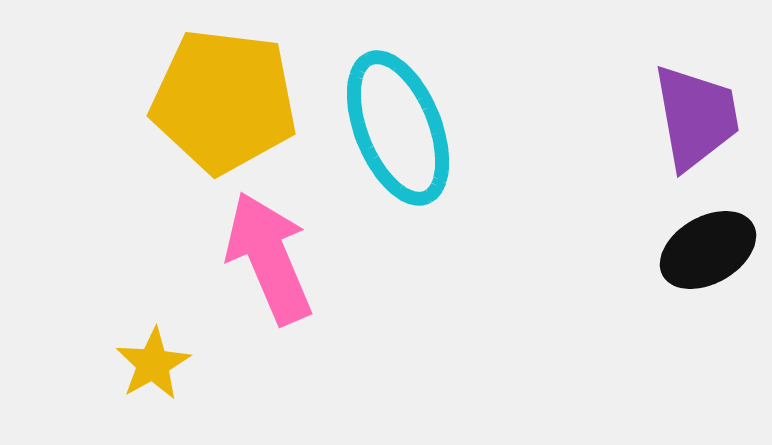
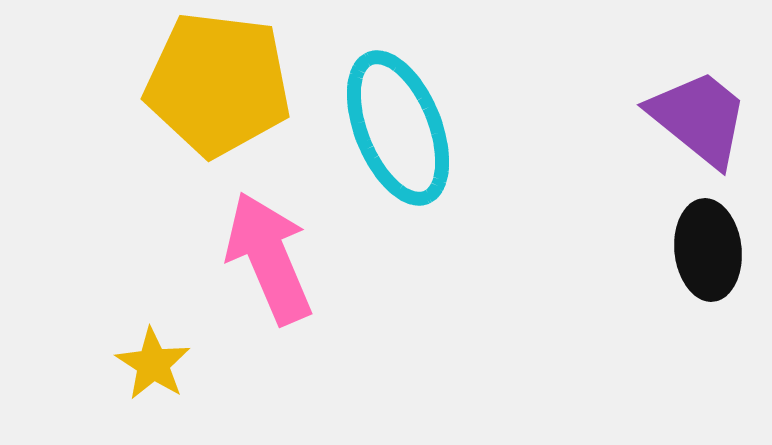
yellow pentagon: moved 6 px left, 17 px up
purple trapezoid: moved 3 px right, 1 px down; rotated 41 degrees counterclockwise
black ellipse: rotated 66 degrees counterclockwise
yellow star: rotated 10 degrees counterclockwise
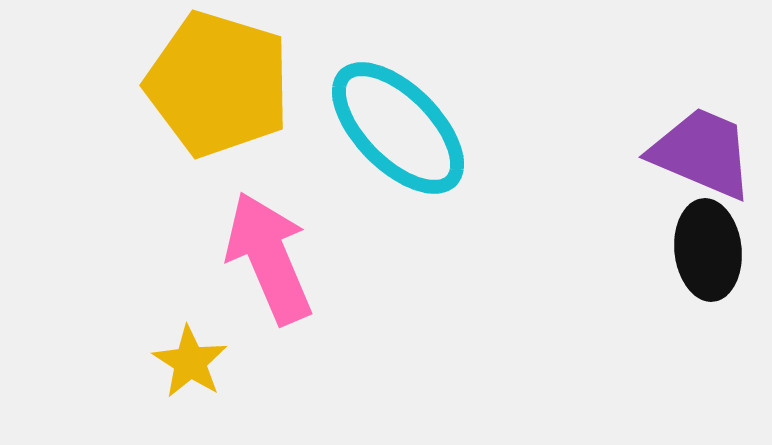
yellow pentagon: rotated 10 degrees clockwise
purple trapezoid: moved 3 px right, 35 px down; rotated 16 degrees counterclockwise
cyan ellipse: rotated 23 degrees counterclockwise
yellow star: moved 37 px right, 2 px up
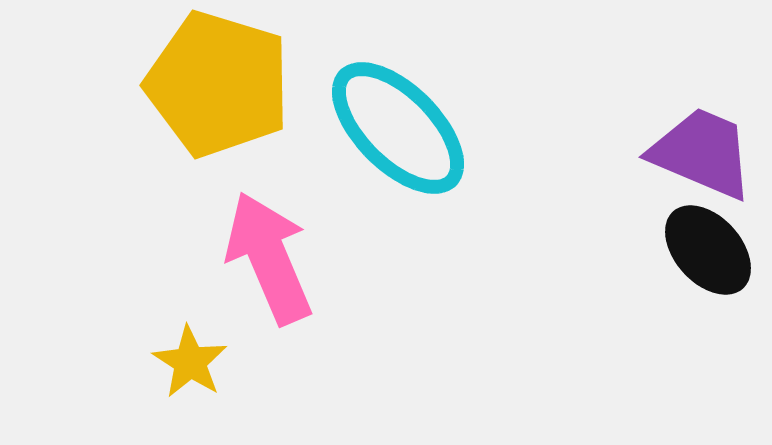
black ellipse: rotated 36 degrees counterclockwise
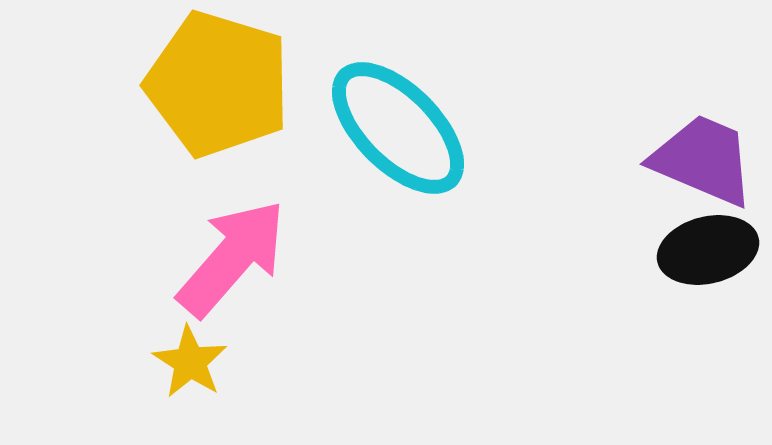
purple trapezoid: moved 1 px right, 7 px down
black ellipse: rotated 62 degrees counterclockwise
pink arrow: moved 37 px left; rotated 64 degrees clockwise
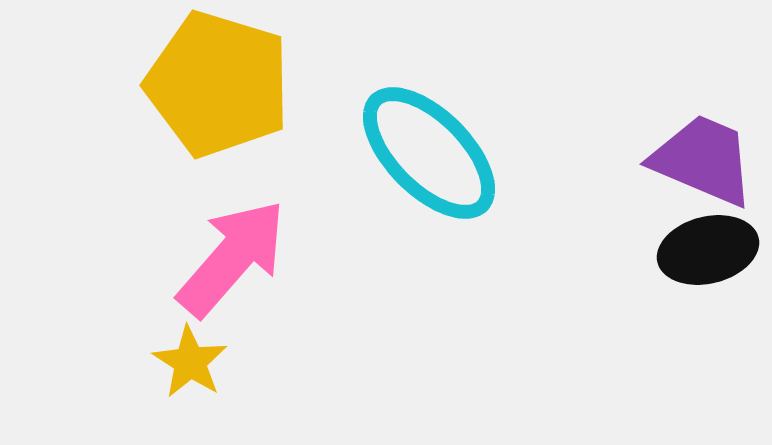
cyan ellipse: moved 31 px right, 25 px down
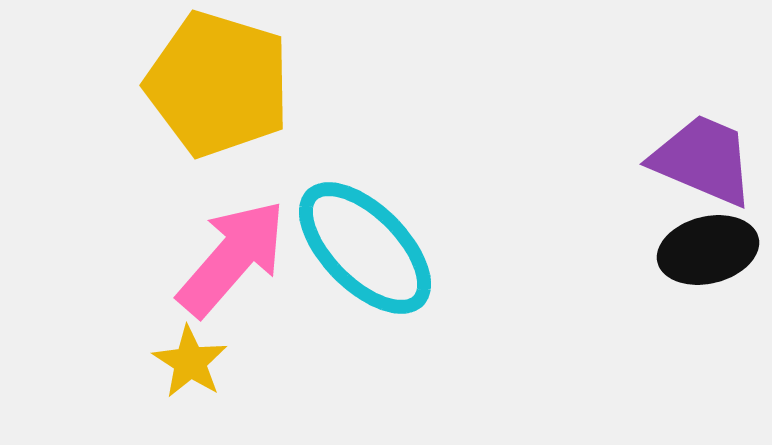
cyan ellipse: moved 64 px left, 95 px down
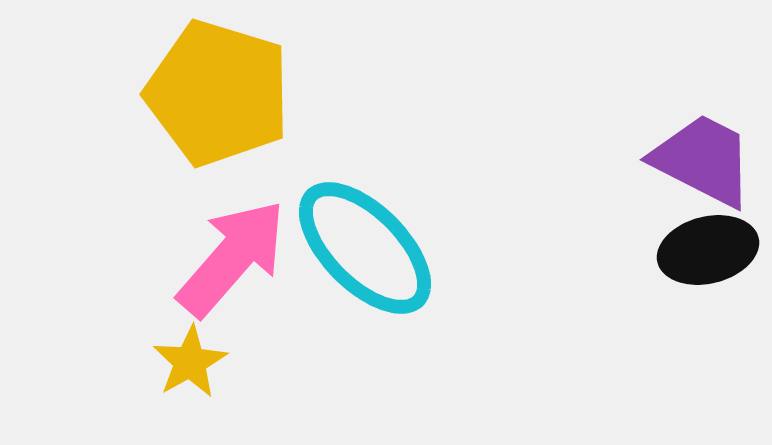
yellow pentagon: moved 9 px down
purple trapezoid: rotated 4 degrees clockwise
yellow star: rotated 10 degrees clockwise
